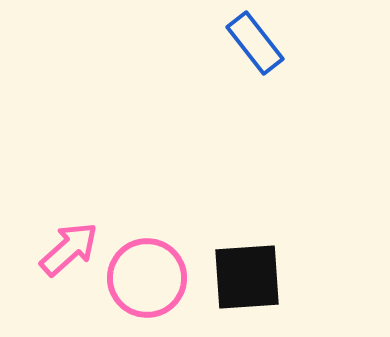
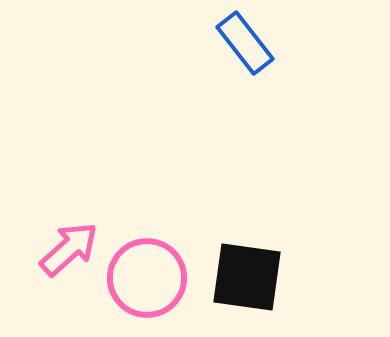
blue rectangle: moved 10 px left
black square: rotated 12 degrees clockwise
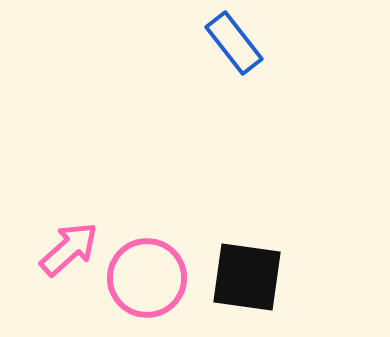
blue rectangle: moved 11 px left
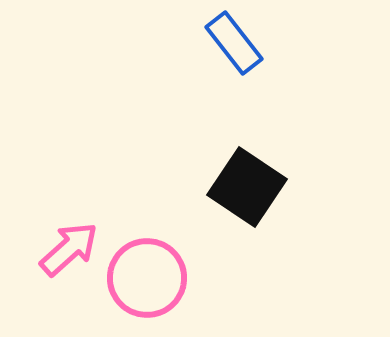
black square: moved 90 px up; rotated 26 degrees clockwise
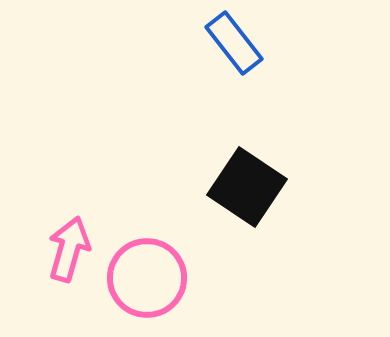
pink arrow: rotated 32 degrees counterclockwise
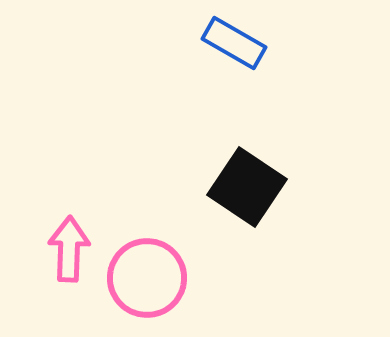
blue rectangle: rotated 22 degrees counterclockwise
pink arrow: rotated 14 degrees counterclockwise
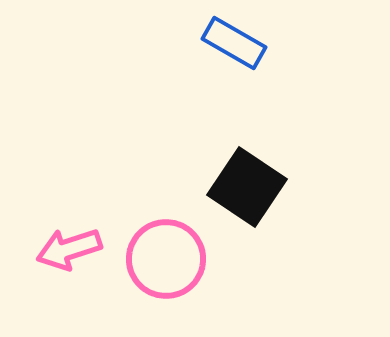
pink arrow: rotated 110 degrees counterclockwise
pink circle: moved 19 px right, 19 px up
